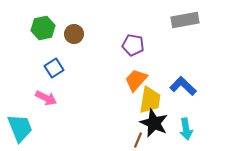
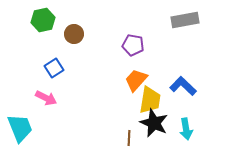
green hexagon: moved 8 px up
brown line: moved 9 px left, 2 px up; rotated 21 degrees counterclockwise
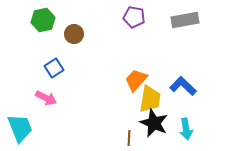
purple pentagon: moved 1 px right, 28 px up
yellow trapezoid: moved 1 px up
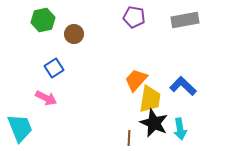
cyan arrow: moved 6 px left
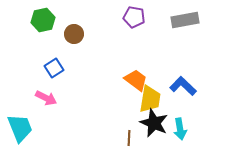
orange trapezoid: rotated 85 degrees clockwise
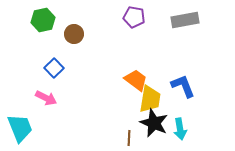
blue square: rotated 12 degrees counterclockwise
blue L-shape: rotated 24 degrees clockwise
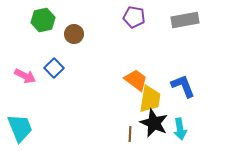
pink arrow: moved 21 px left, 22 px up
brown line: moved 1 px right, 4 px up
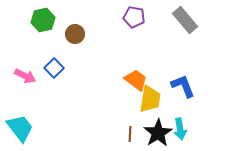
gray rectangle: rotated 60 degrees clockwise
brown circle: moved 1 px right
black star: moved 4 px right, 10 px down; rotated 16 degrees clockwise
cyan trapezoid: rotated 16 degrees counterclockwise
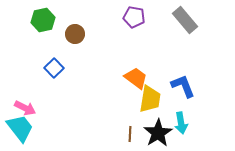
pink arrow: moved 32 px down
orange trapezoid: moved 2 px up
cyan arrow: moved 1 px right, 6 px up
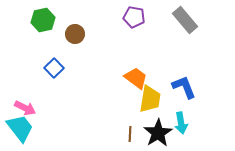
blue L-shape: moved 1 px right, 1 px down
